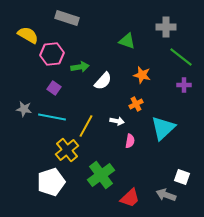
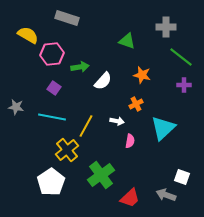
gray star: moved 8 px left, 2 px up
white pentagon: rotated 16 degrees counterclockwise
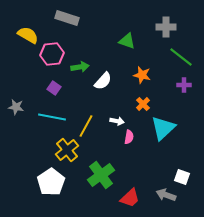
orange cross: moved 7 px right; rotated 16 degrees counterclockwise
pink semicircle: moved 1 px left, 4 px up
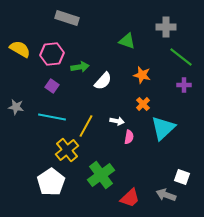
yellow semicircle: moved 8 px left, 14 px down
purple square: moved 2 px left, 2 px up
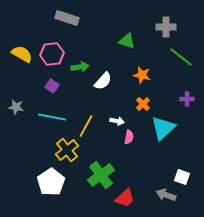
yellow semicircle: moved 2 px right, 5 px down
purple cross: moved 3 px right, 14 px down
red trapezoid: moved 5 px left
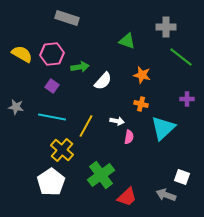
orange cross: moved 2 px left; rotated 32 degrees counterclockwise
yellow cross: moved 5 px left; rotated 10 degrees counterclockwise
red trapezoid: moved 2 px right, 1 px up
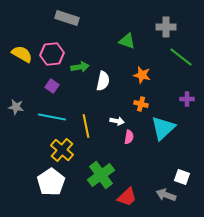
white semicircle: rotated 30 degrees counterclockwise
yellow line: rotated 40 degrees counterclockwise
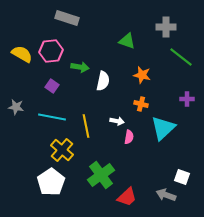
pink hexagon: moved 1 px left, 3 px up
green arrow: rotated 18 degrees clockwise
